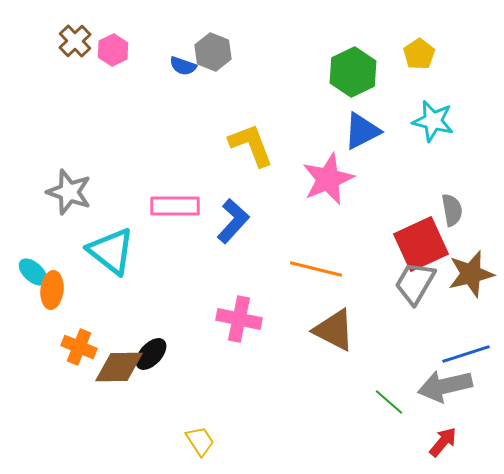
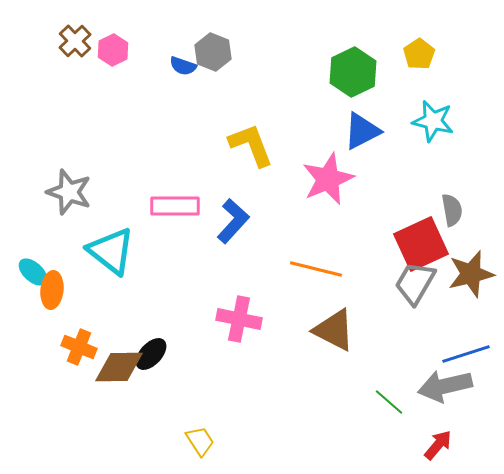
red arrow: moved 5 px left, 3 px down
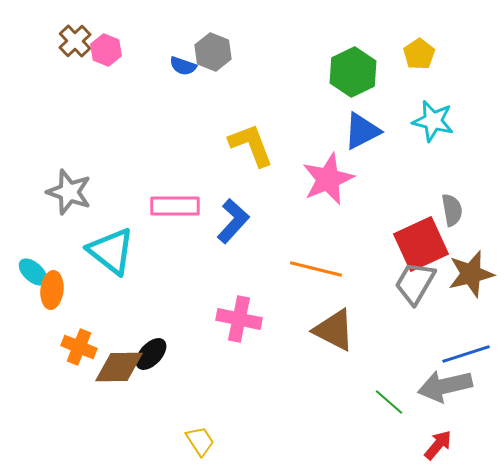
pink hexagon: moved 7 px left; rotated 12 degrees counterclockwise
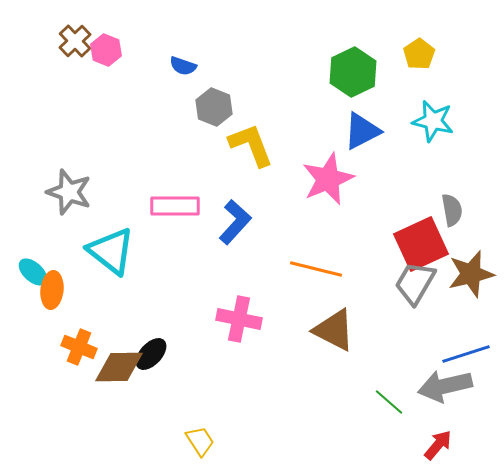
gray hexagon: moved 1 px right, 55 px down
blue L-shape: moved 2 px right, 1 px down
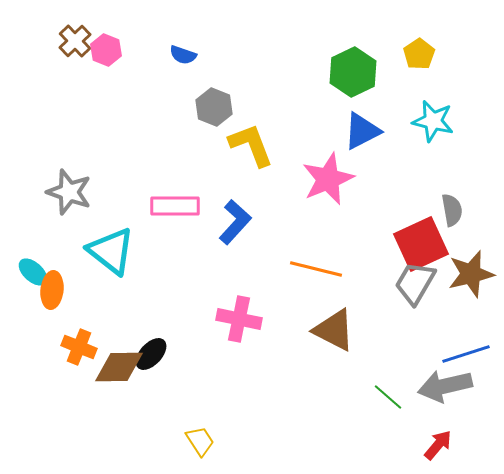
blue semicircle: moved 11 px up
green line: moved 1 px left, 5 px up
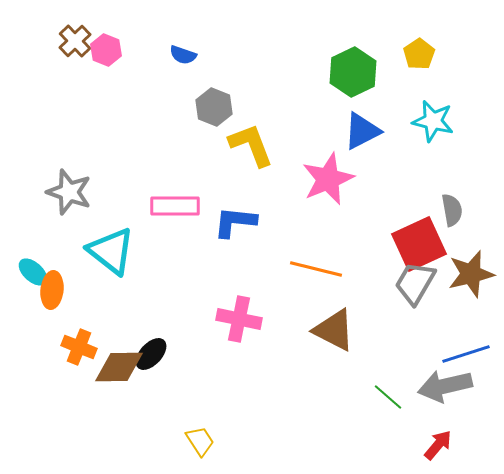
blue L-shape: rotated 126 degrees counterclockwise
red square: moved 2 px left
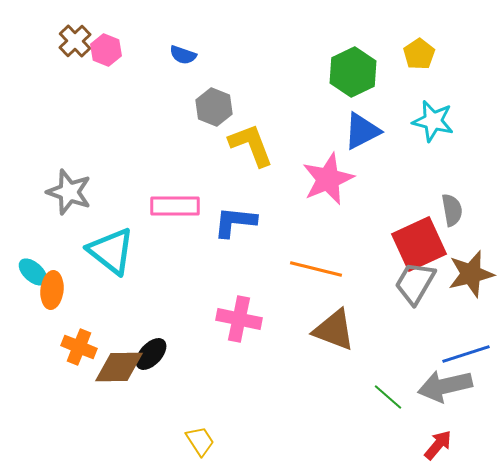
brown triangle: rotated 6 degrees counterclockwise
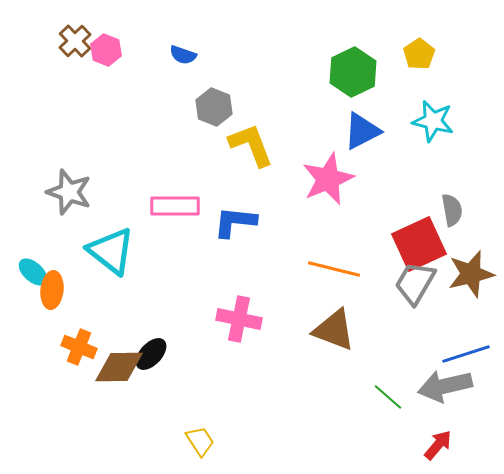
orange line: moved 18 px right
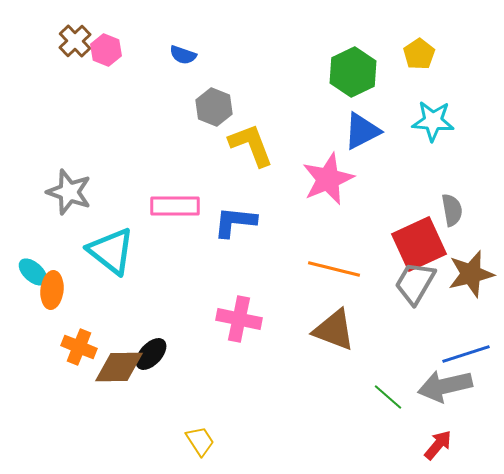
cyan star: rotated 9 degrees counterclockwise
